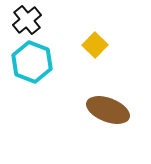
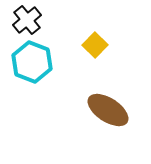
brown ellipse: rotated 12 degrees clockwise
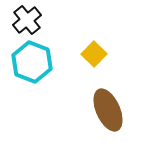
yellow square: moved 1 px left, 9 px down
brown ellipse: rotated 33 degrees clockwise
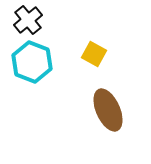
black cross: moved 1 px right
yellow square: rotated 15 degrees counterclockwise
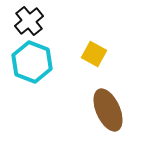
black cross: moved 1 px right, 1 px down
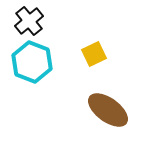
yellow square: rotated 35 degrees clockwise
brown ellipse: rotated 30 degrees counterclockwise
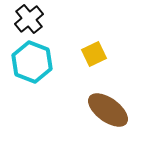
black cross: moved 2 px up
